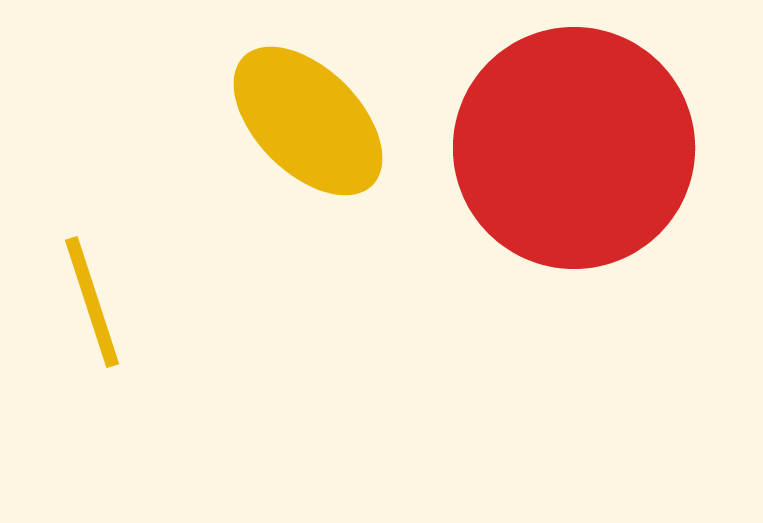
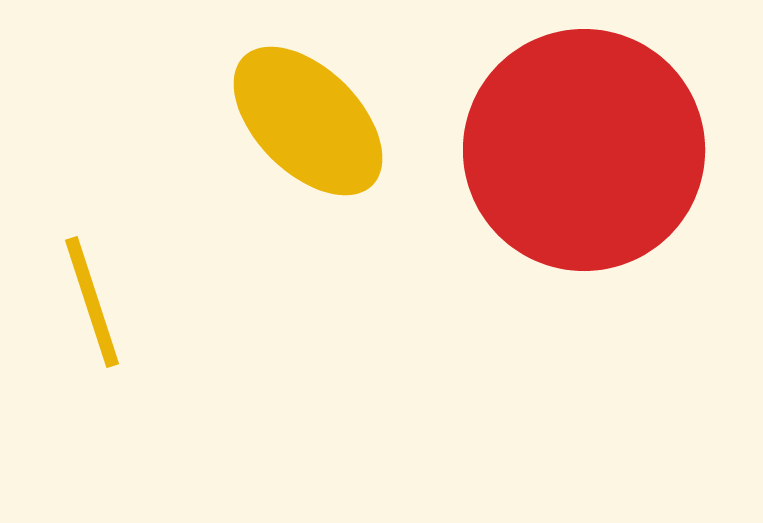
red circle: moved 10 px right, 2 px down
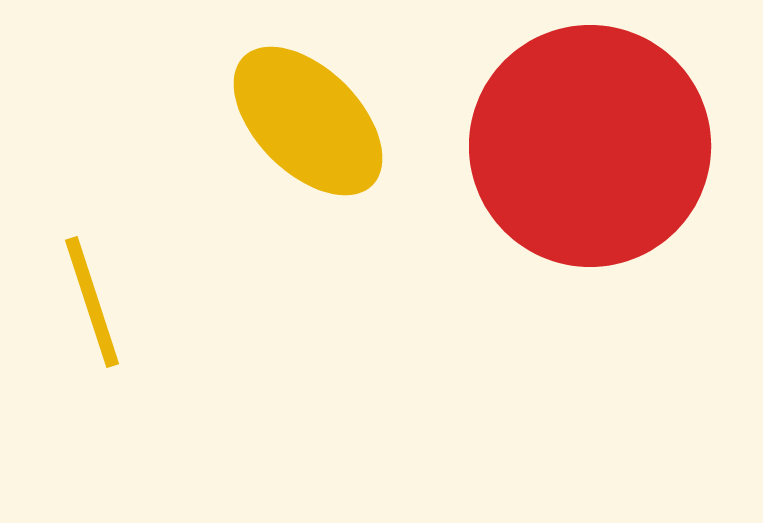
red circle: moved 6 px right, 4 px up
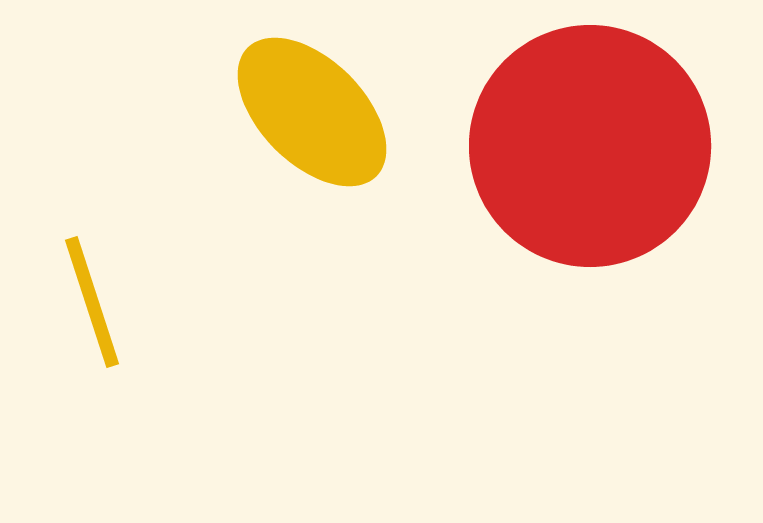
yellow ellipse: moved 4 px right, 9 px up
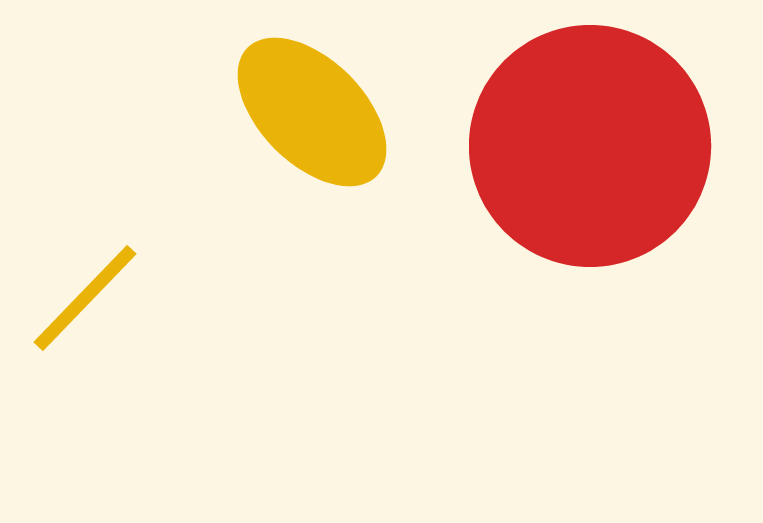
yellow line: moved 7 px left, 4 px up; rotated 62 degrees clockwise
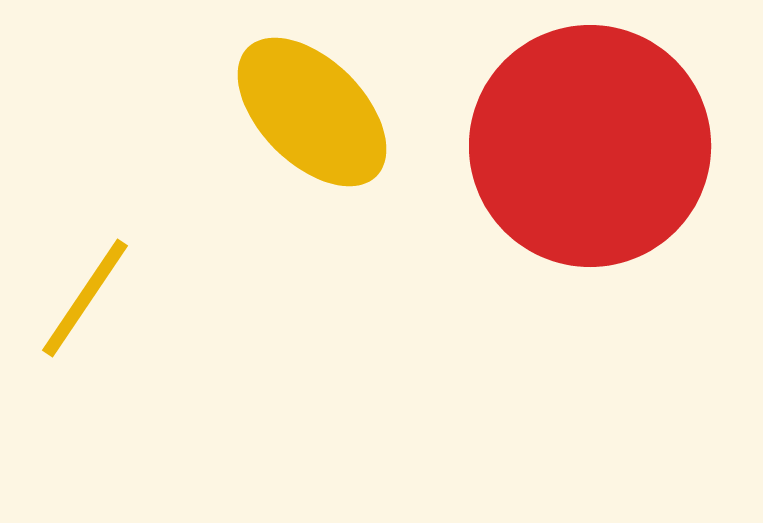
yellow line: rotated 10 degrees counterclockwise
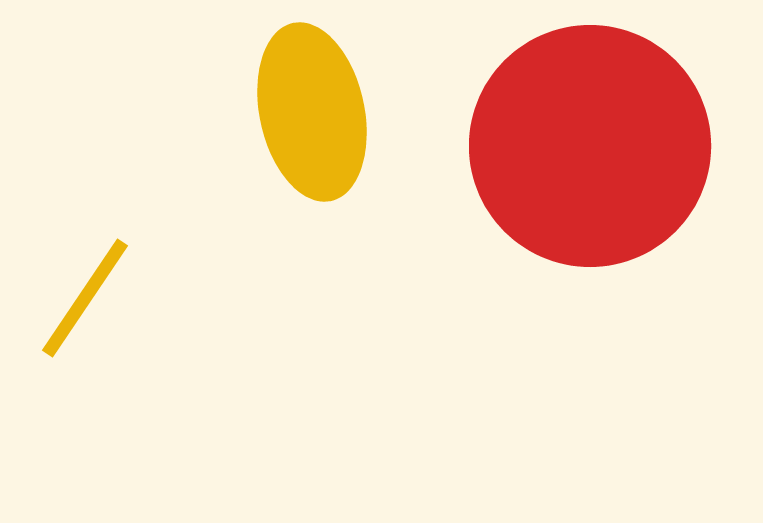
yellow ellipse: rotated 33 degrees clockwise
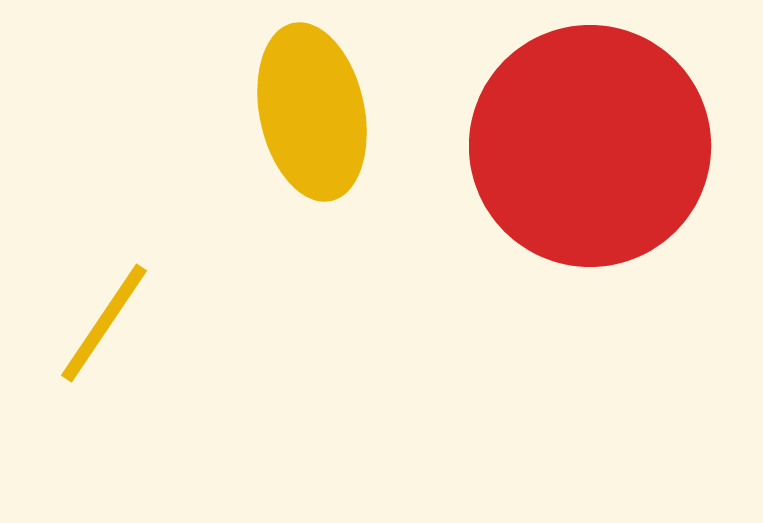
yellow line: moved 19 px right, 25 px down
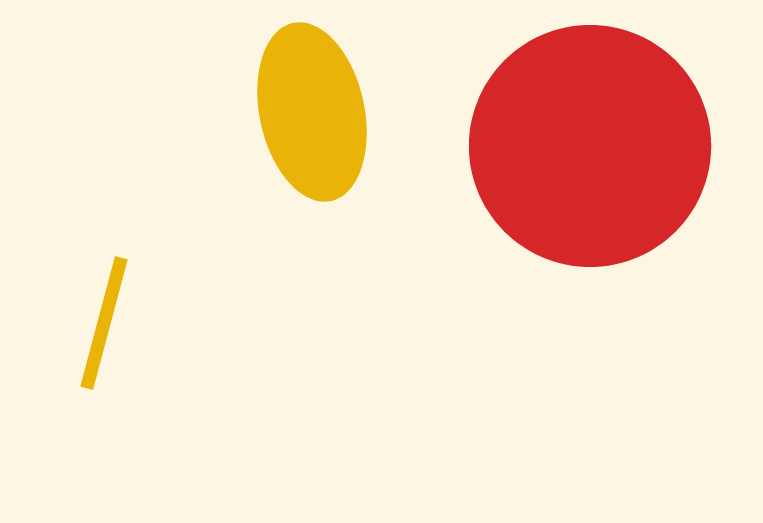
yellow line: rotated 19 degrees counterclockwise
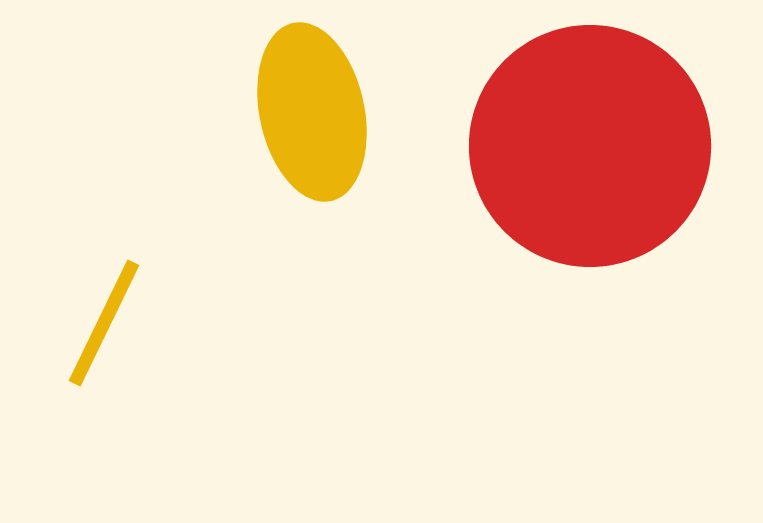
yellow line: rotated 11 degrees clockwise
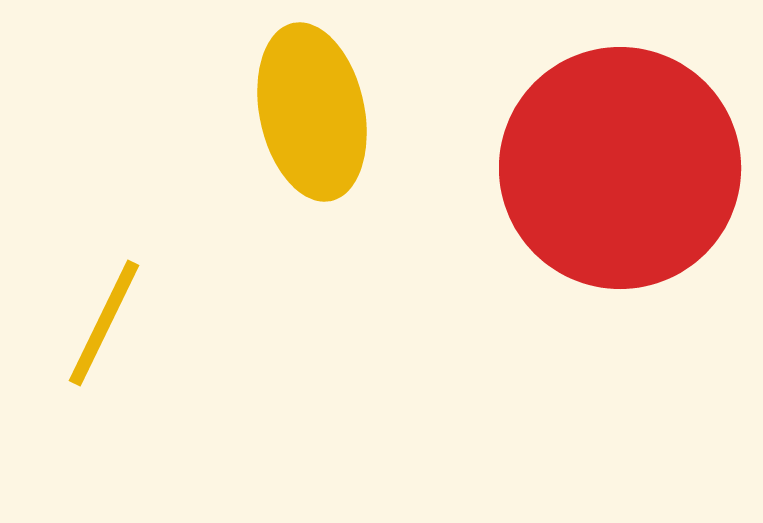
red circle: moved 30 px right, 22 px down
